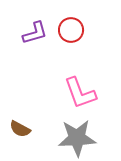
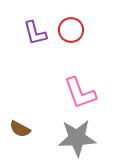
purple L-shape: rotated 92 degrees clockwise
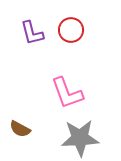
purple L-shape: moved 3 px left
pink L-shape: moved 13 px left
gray star: moved 3 px right
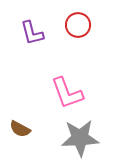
red circle: moved 7 px right, 5 px up
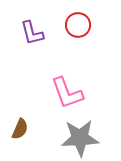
brown semicircle: rotated 95 degrees counterclockwise
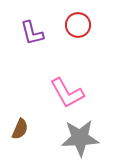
pink L-shape: rotated 9 degrees counterclockwise
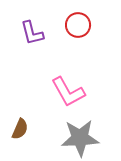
pink L-shape: moved 1 px right, 1 px up
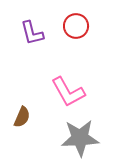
red circle: moved 2 px left, 1 px down
brown semicircle: moved 2 px right, 12 px up
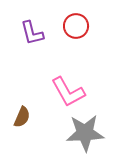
gray star: moved 5 px right, 5 px up
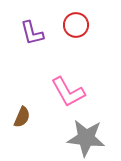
red circle: moved 1 px up
gray star: moved 1 px right, 5 px down; rotated 9 degrees clockwise
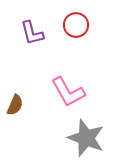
brown semicircle: moved 7 px left, 12 px up
gray star: rotated 15 degrees clockwise
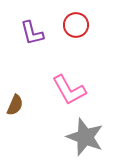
pink L-shape: moved 1 px right, 2 px up
gray star: moved 1 px left, 1 px up
